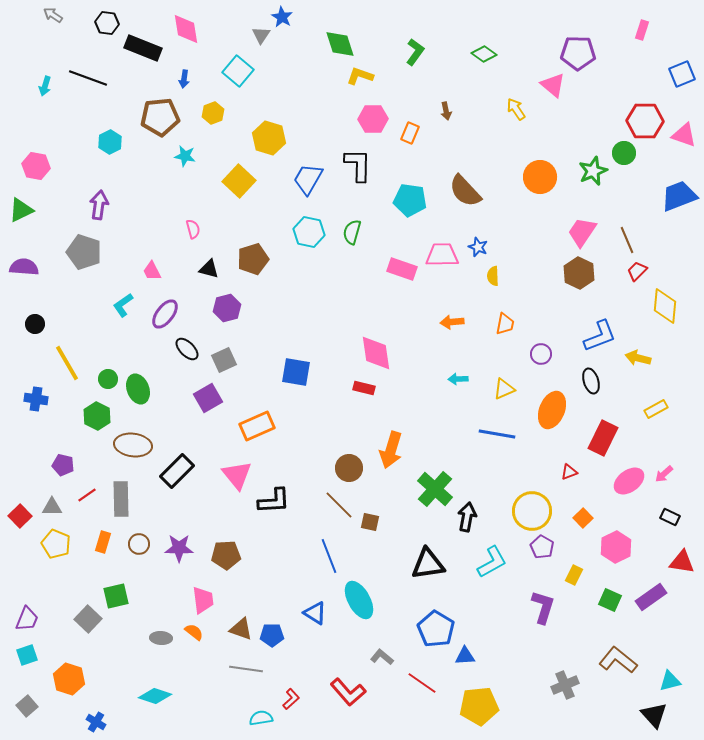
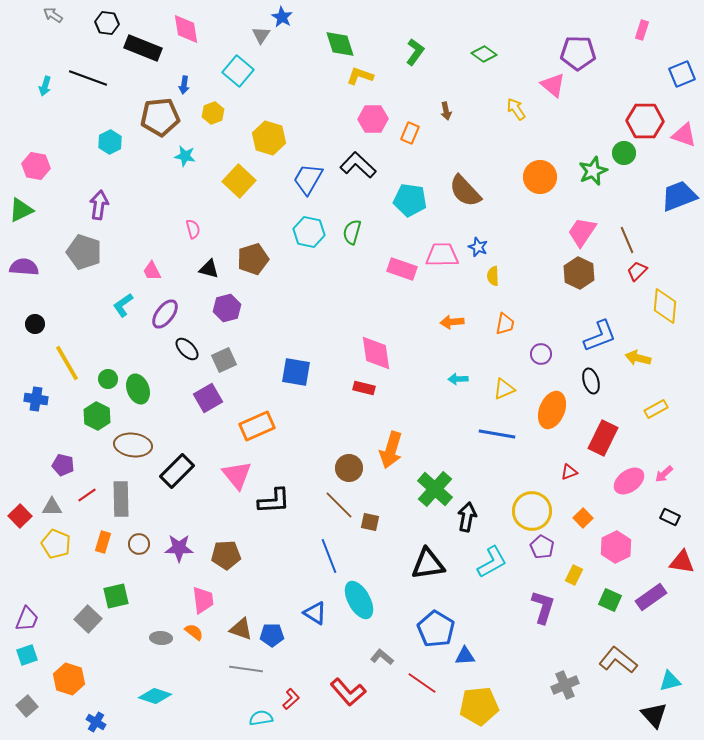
blue arrow at (184, 79): moved 6 px down
black L-shape at (358, 165): rotated 48 degrees counterclockwise
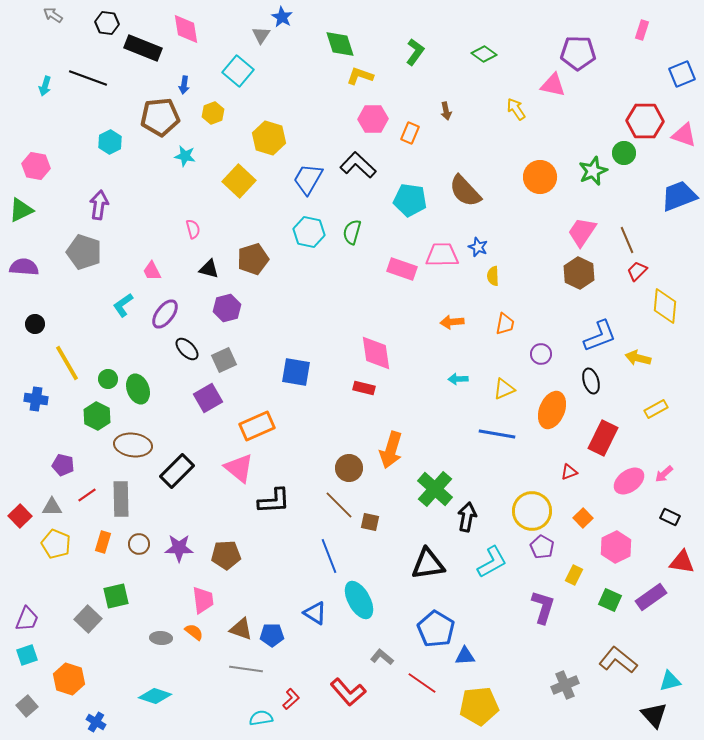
pink triangle at (553, 85): rotated 28 degrees counterclockwise
pink triangle at (237, 475): moved 2 px right, 7 px up; rotated 12 degrees counterclockwise
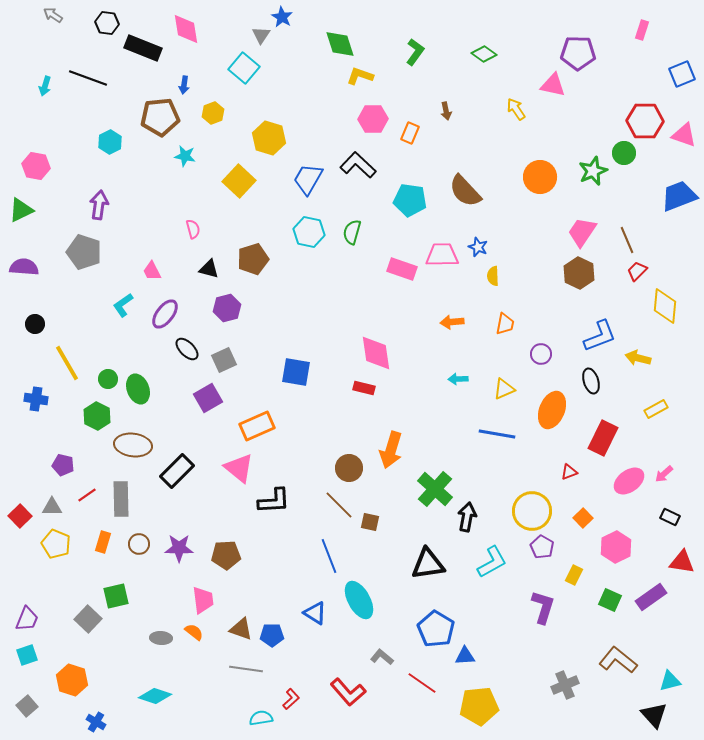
cyan square at (238, 71): moved 6 px right, 3 px up
orange hexagon at (69, 679): moved 3 px right, 1 px down
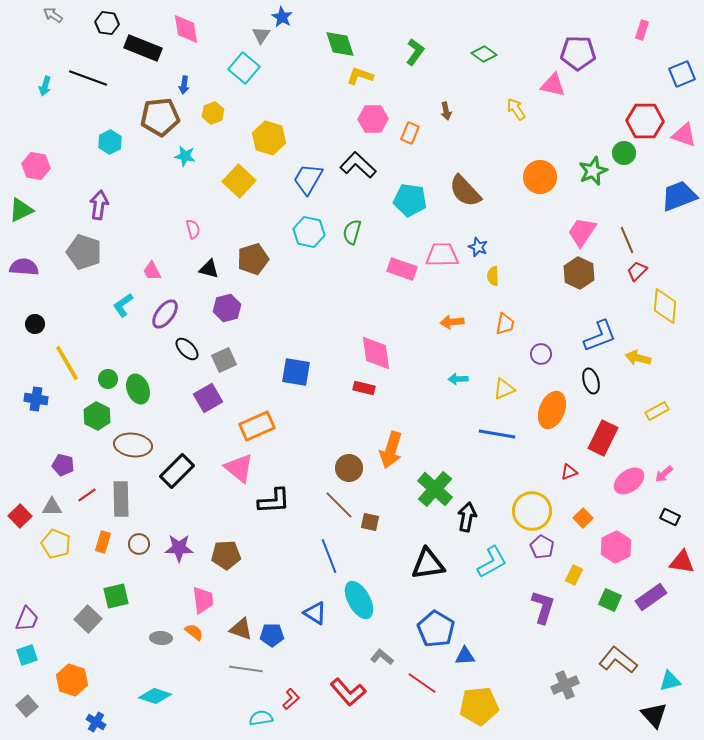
yellow rectangle at (656, 409): moved 1 px right, 2 px down
